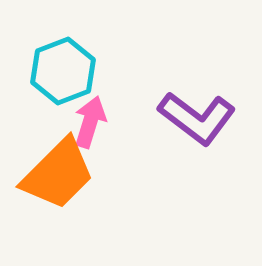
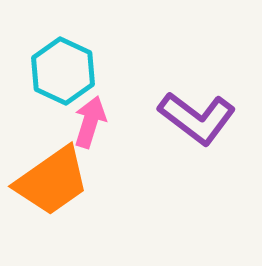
cyan hexagon: rotated 14 degrees counterclockwise
orange trapezoid: moved 6 px left, 7 px down; rotated 10 degrees clockwise
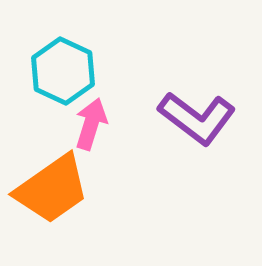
pink arrow: moved 1 px right, 2 px down
orange trapezoid: moved 8 px down
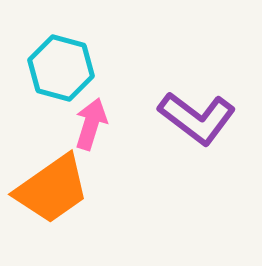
cyan hexagon: moved 2 px left, 3 px up; rotated 10 degrees counterclockwise
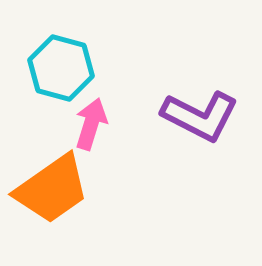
purple L-shape: moved 3 px right, 2 px up; rotated 10 degrees counterclockwise
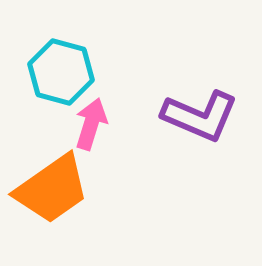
cyan hexagon: moved 4 px down
purple L-shape: rotated 4 degrees counterclockwise
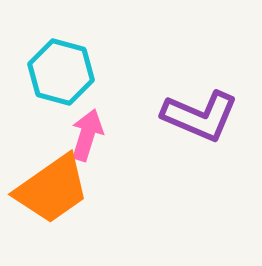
pink arrow: moved 4 px left, 11 px down
